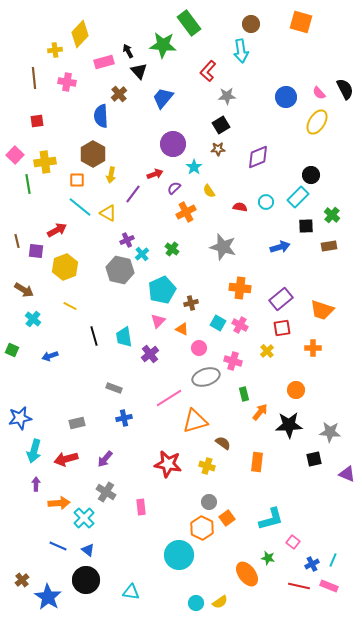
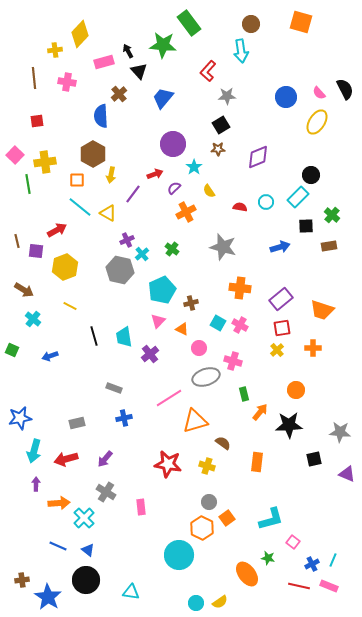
yellow cross at (267, 351): moved 10 px right, 1 px up
gray star at (330, 432): moved 10 px right
brown cross at (22, 580): rotated 32 degrees clockwise
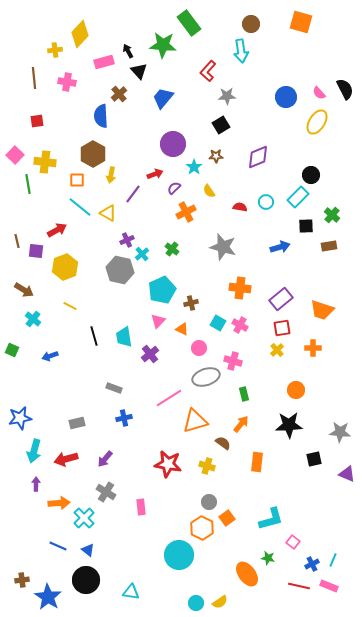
brown star at (218, 149): moved 2 px left, 7 px down
yellow cross at (45, 162): rotated 15 degrees clockwise
orange arrow at (260, 412): moved 19 px left, 12 px down
